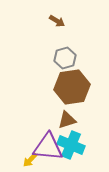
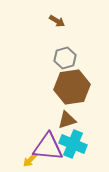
cyan cross: moved 2 px right, 1 px up
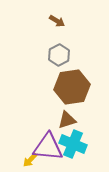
gray hexagon: moved 6 px left, 3 px up; rotated 10 degrees counterclockwise
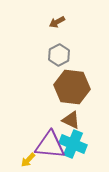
brown arrow: moved 1 px down; rotated 119 degrees clockwise
brown hexagon: rotated 16 degrees clockwise
brown triangle: moved 4 px right; rotated 42 degrees clockwise
purple triangle: moved 2 px right, 2 px up
yellow arrow: moved 2 px left
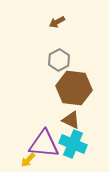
gray hexagon: moved 5 px down
brown hexagon: moved 2 px right, 1 px down
purple triangle: moved 6 px left, 1 px up
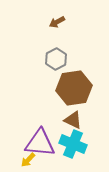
gray hexagon: moved 3 px left, 1 px up
brown hexagon: rotated 16 degrees counterclockwise
brown triangle: moved 2 px right
purple triangle: moved 4 px left, 1 px up
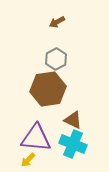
brown hexagon: moved 26 px left, 1 px down
purple triangle: moved 4 px left, 5 px up
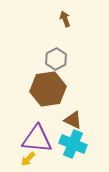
brown arrow: moved 8 px right, 3 px up; rotated 98 degrees clockwise
purple triangle: moved 1 px right, 1 px down
yellow arrow: moved 1 px up
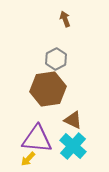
cyan cross: moved 2 px down; rotated 20 degrees clockwise
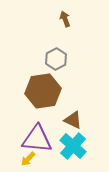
brown hexagon: moved 5 px left, 2 px down
